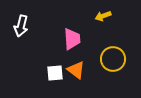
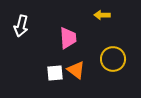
yellow arrow: moved 1 px left, 1 px up; rotated 21 degrees clockwise
pink trapezoid: moved 4 px left, 1 px up
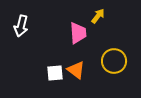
yellow arrow: moved 4 px left, 1 px down; rotated 126 degrees clockwise
pink trapezoid: moved 10 px right, 5 px up
yellow circle: moved 1 px right, 2 px down
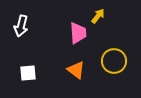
white square: moved 27 px left
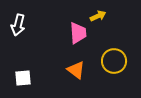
yellow arrow: rotated 28 degrees clockwise
white arrow: moved 3 px left, 1 px up
white square: moved 5 px left, 5 px down
